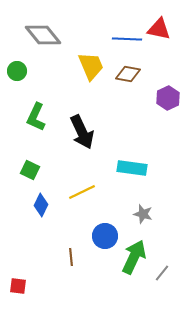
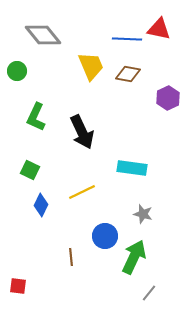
gray line: moved 13 px left, 20 px down
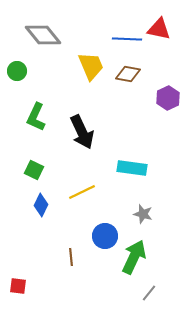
green square: moved 4 px right
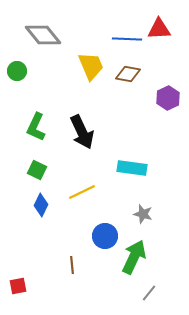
red triangle: rotated 15 degrees counterclockwise
green L-shape: moved 10 px down
green square: moved 3 px right
brown line: moved 1 px right, 8 px down
red square: rotated 18 degrees counterclockwise
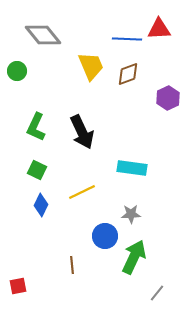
brown diamond: rotated 30 degrees counterclockwise
gray star: moved 12 px left; rotated 18 degrees counterclockwise
gray line: moved 8 px right
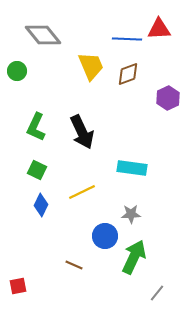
brown line: moved 2 px right; rotated 60 degrees counterclockwise
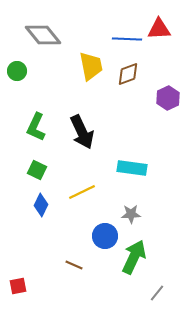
yellow trapezoid: rotated 12 degrees clockwise
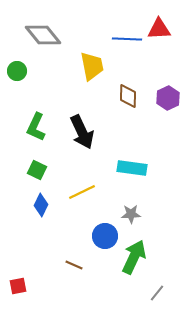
yellow trapezoid: moved 1 px right
brown diamond: moved 22 px down; rotated 70 degrees counterclockwise
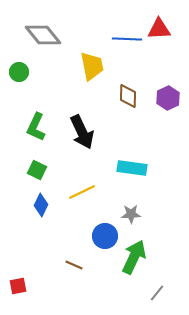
green circle: moved 2 px right, 1 px down
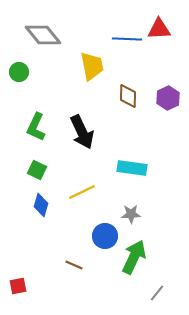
blue diamond: rotated 10 degrees counterclockwise
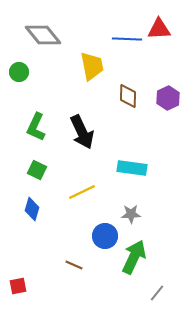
blue diamond: moved 9 px left, 4 px down
